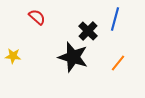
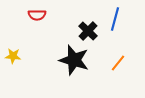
red semicircle: moved 2 px up; rotated 138 degrees clockwise
black star: moved 1 px right, 3 px down
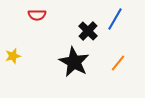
blue line: rotated 15 degrees clockwise
yellow star: rotated 21 degrees counterclockwise
black star: moved 2 px down; rotated 12 degrees clockwise
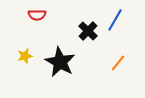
blue line: moved 1 px down
yellow star: moved 12 px right
black star: moved 14 px left
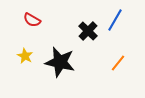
red semicircle: moved 5 px left, 5 px down; rotated 30 degrees clockwise
yellow star: rotated 28 degrees counterclockwise
black star: rotated 16 degrees counterclockwise
